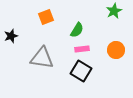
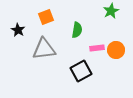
green star: moved 3 px left
green semicircle: rotated 21 degrees counterclockwise
black star: moved 7 px right, 6 px up; rotated 24 degrees counterclockwise
pink rectangle: moved 15 px right, 1 px up
gray triangle: moved 2 px right, 9 px up; rotated 15 degrees counterclockwise
black square: rotated 30 degrees clockwise
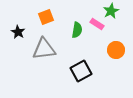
black star: moved 2 px down
pink rectangle: moved 24 px up; rotated 40 degrees clockwise
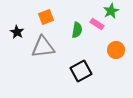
black star: moved 1 px left
gray triangle: moved 1 px left, 2 px up
